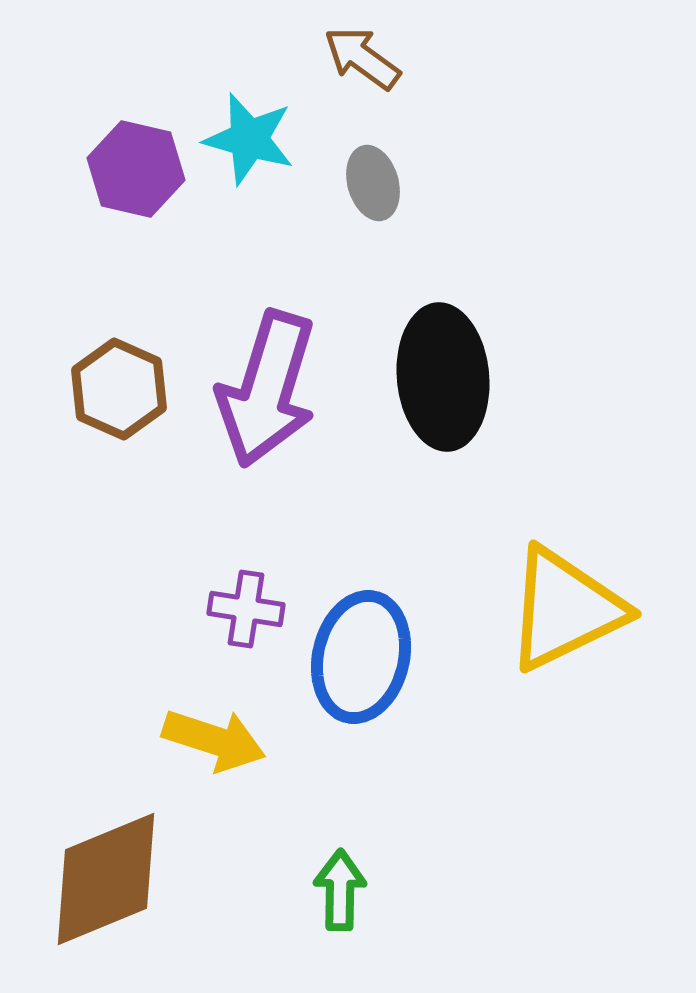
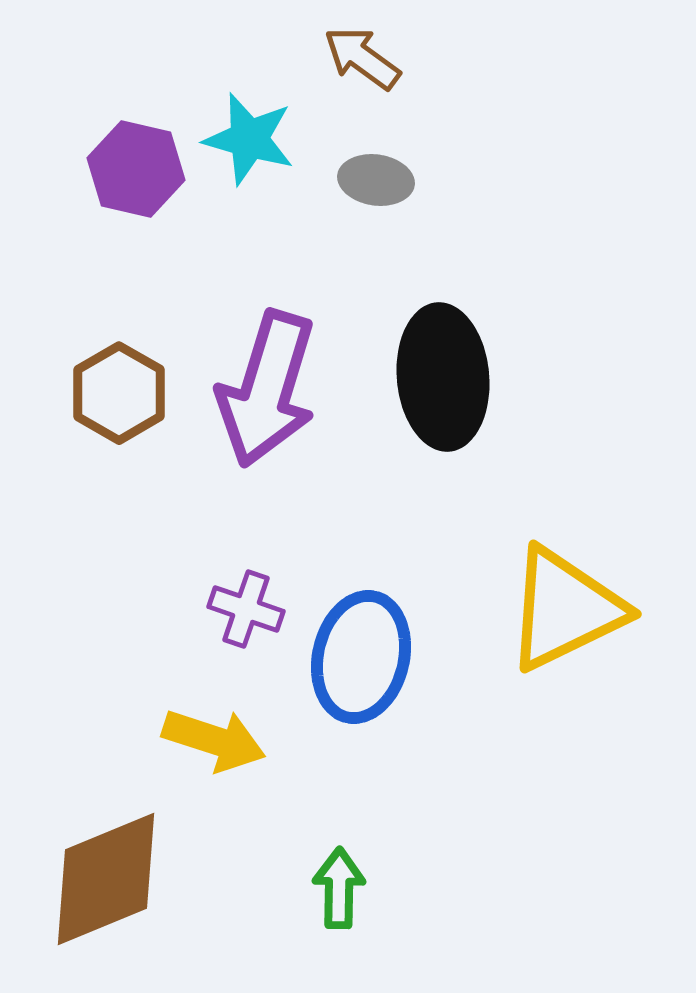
gray ellipse: moved 3 px right, 3 px up; rotated 66 degrees counterclockwise
brown hexagon: moved 4 px down; rotated 6 degrees clockwise
purple cross: rotated 10 degrees clockwise
green arrow: moved 1 px left, 2 px up
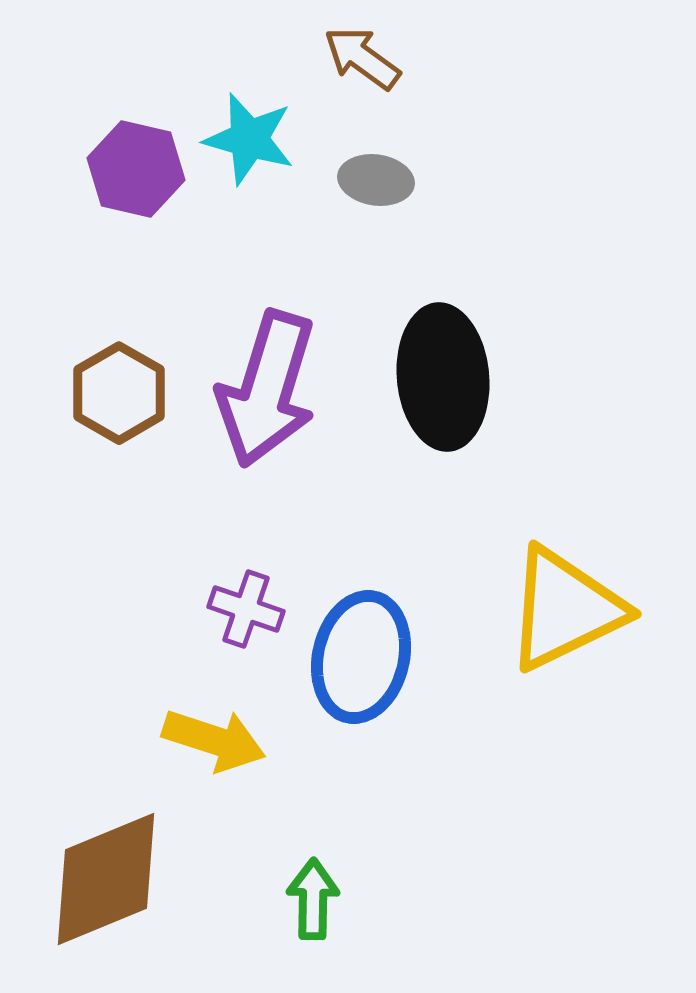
green arrow: moved 26 px left, 11 px down
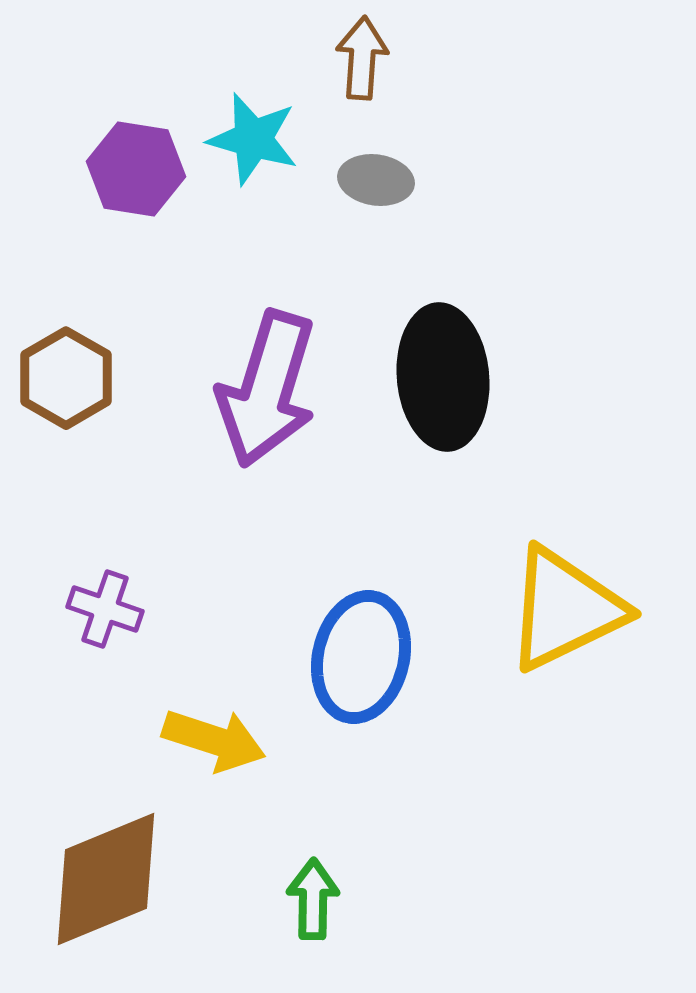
brown arrow: rotated 58 degrees clockwise
cyan star: moved 4 px right
purple hexagon: rotated 4 degrees counterclockwise
brown hexagon: moved 53 px left, 15 px up
purple cross: moved 141 px left
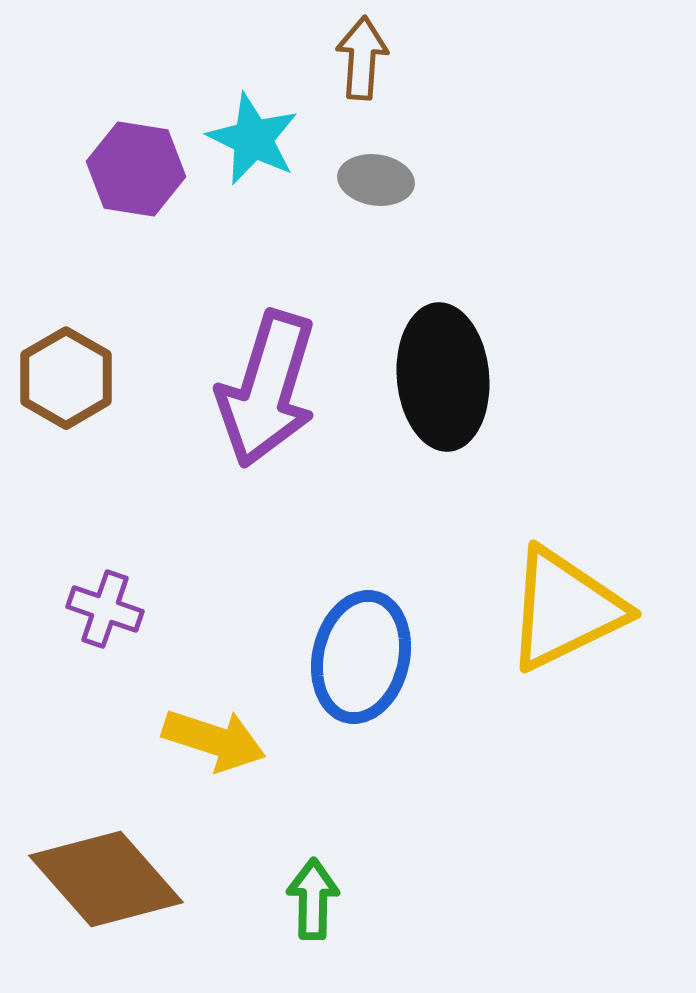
cyan star: rotated 10 degrees clockwise
brown diamond: rotated 71 degrees clockwise
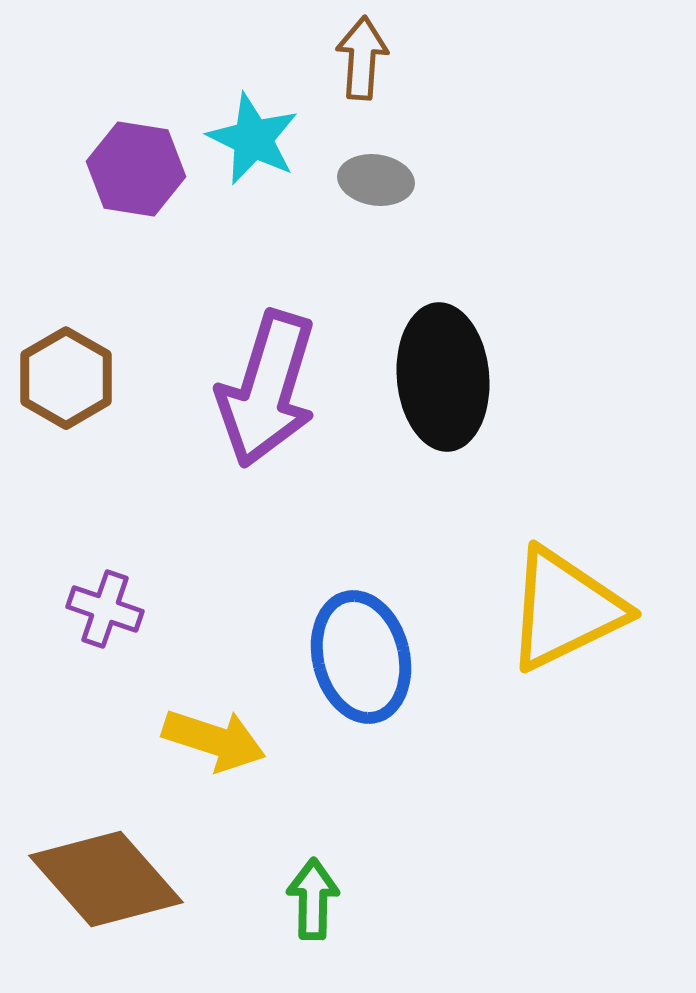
blue ellipse: rotated 27 degrees counterclockwise
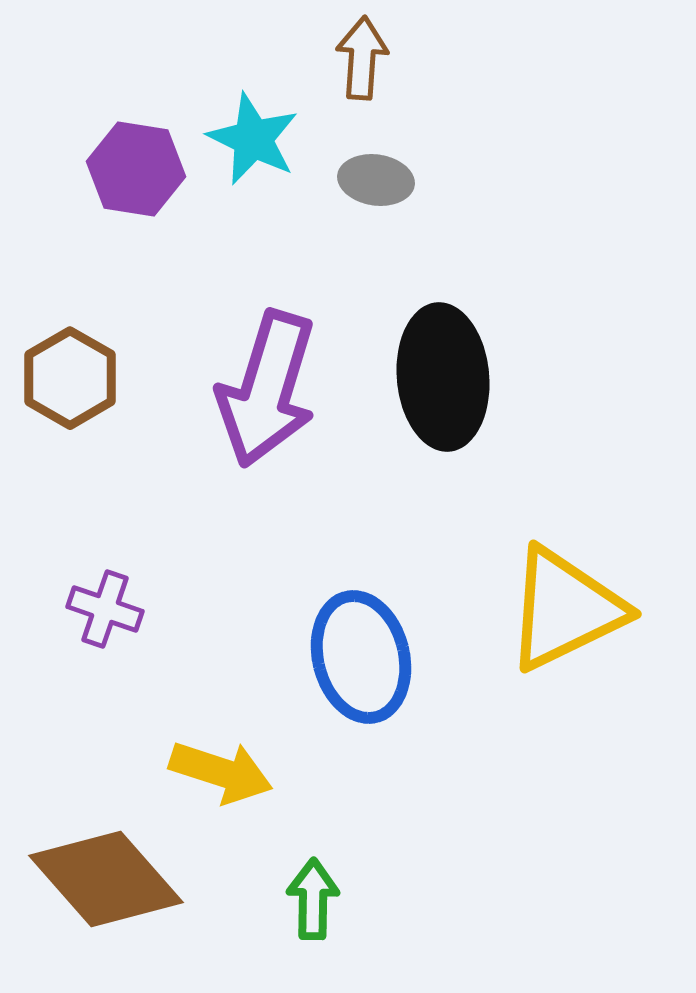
brown hexagon: moved 4 px right
yellow arrow: moved 7 px right, 32 px down
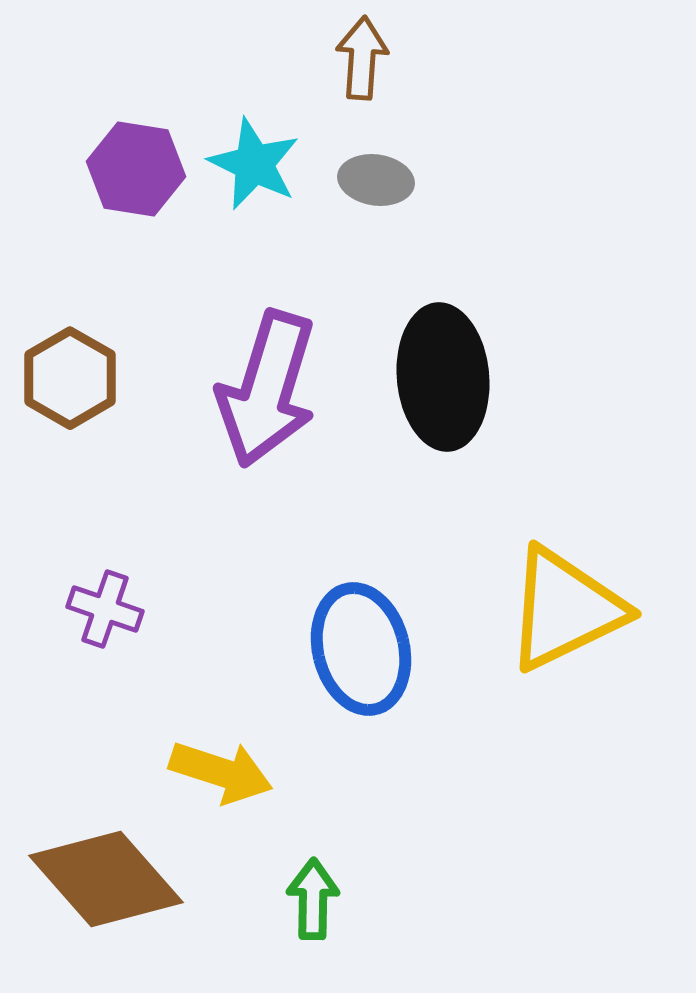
cyan star: moved 1 px right, 25 px down
blue ellipse: moved 8 px up
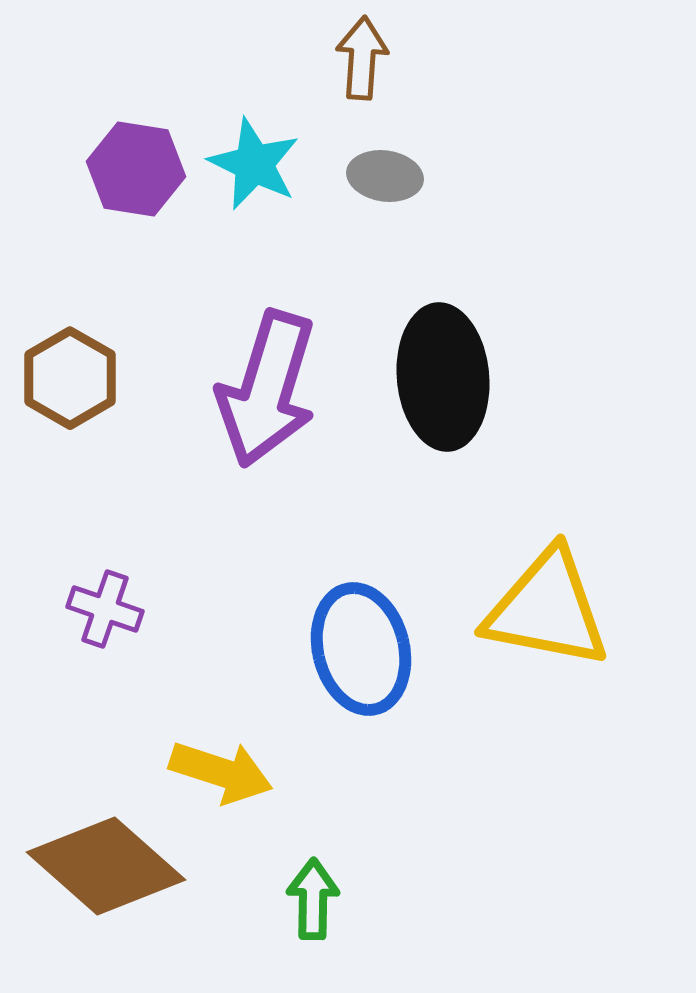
gray ellipse: moved 9 px right, 4 px up
yellow triangle: moved 18 px left; rotated 37 degrees clockwise
brown diamond: moved 13 px up; rotated 7 degrees counterclockwise
